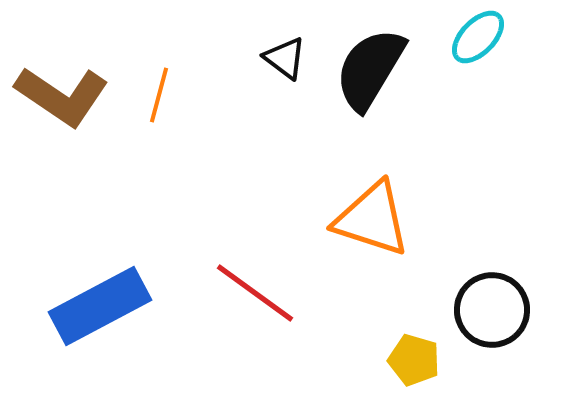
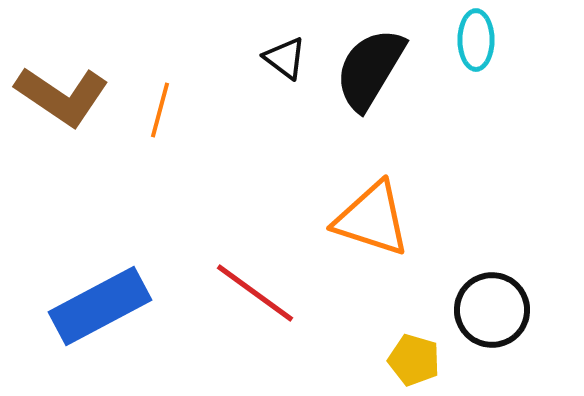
cyan ellipse: moved 2 px left, 3 px down; rotated 44 degrees counterclockwise
orange line: moved 1 px right, 15 px down
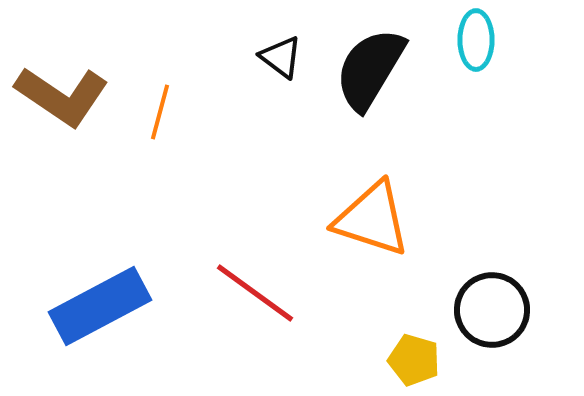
black triangle: moved 4 px left, 1 px up
orange line: moved 2 px down
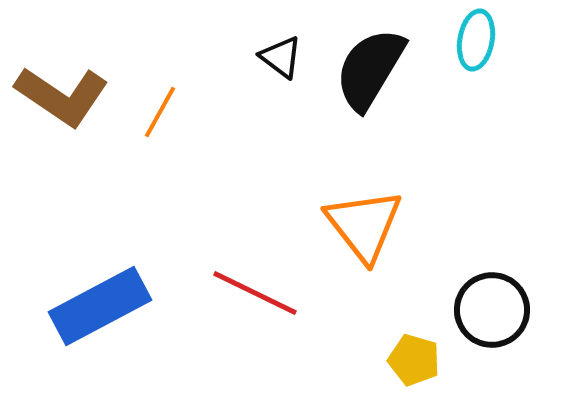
cyan ellipse: rotated 10 degrees clockwise
orange line: rotated 14 degrees clockwise
orange triangle: moved 8 px left, 6 px down; rotated 34 degrees clockwise
red line: rotated 10 degrees counterclockwise
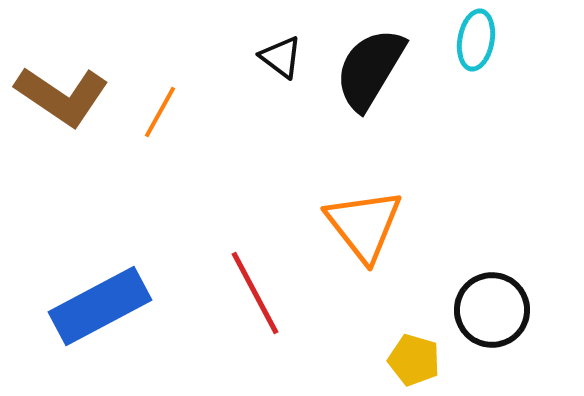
red line: rotated 36 degrees clockwise
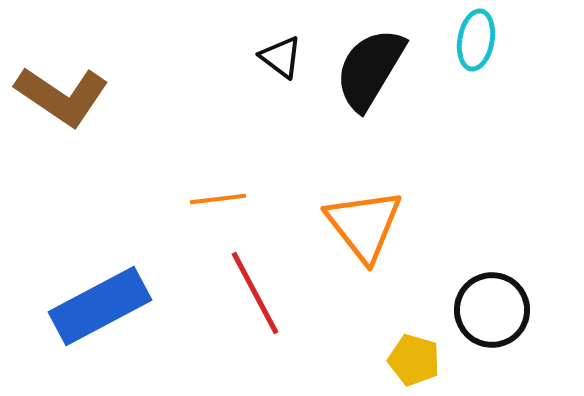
orange line: moved 58 px right, 87 px down; rotated 54 degrees clockwise
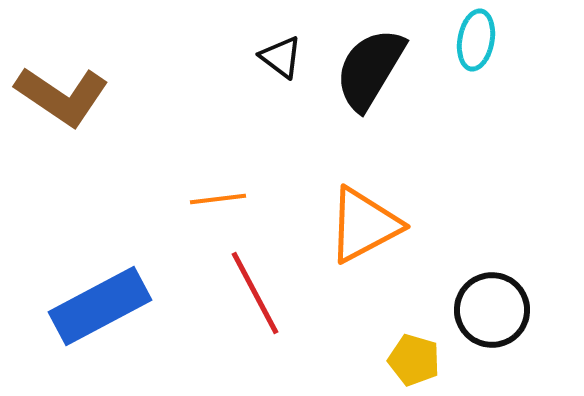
orange triangle: rotated 40 degrees clockwise
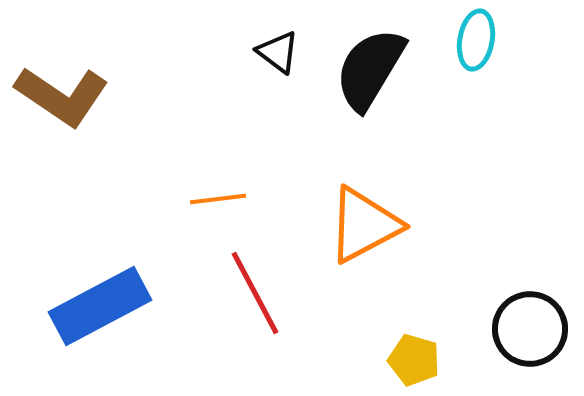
black triangle: moved 3 px left, 5 px up
black circle: moved 38 px right, 19 px down
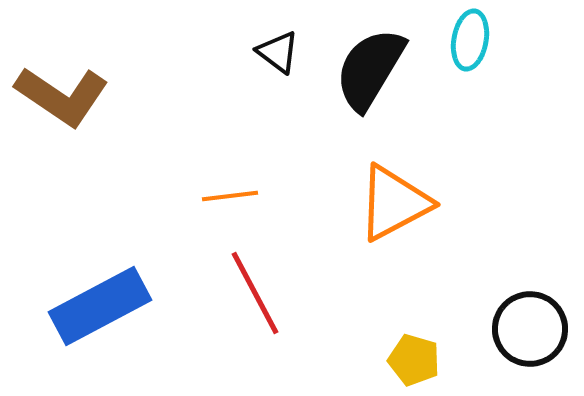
cyan ellipse: moved 6 px left
orange line: moved 12 px right, 3 px up
orange triangle: moved 30 px right, 22 px up
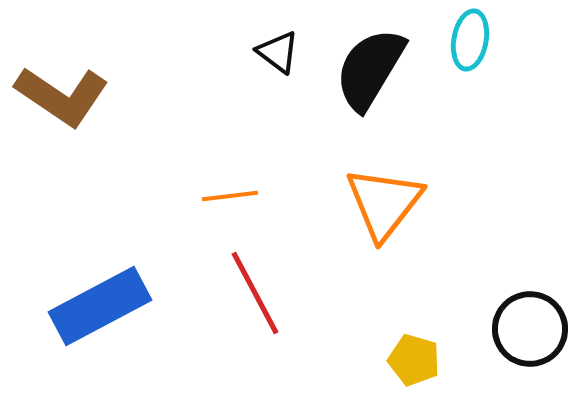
orange triangle: moved 10 px left; rotated 24 degrees counterclockwise
